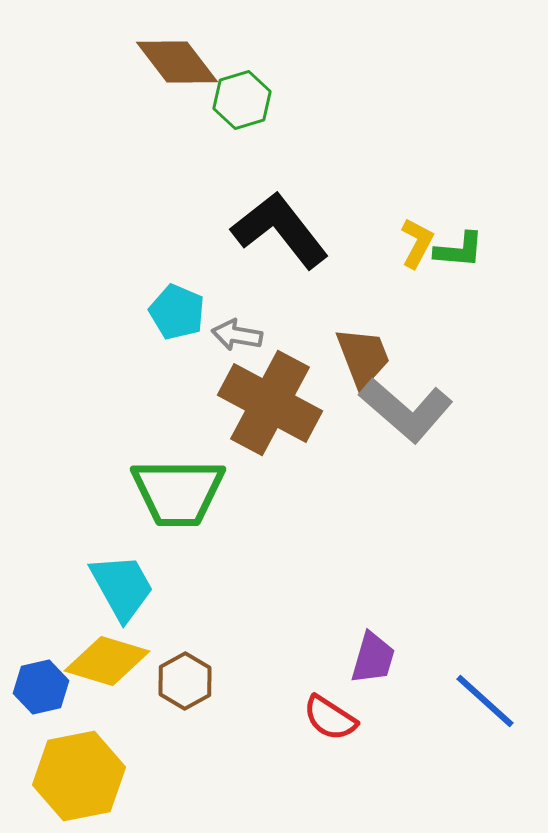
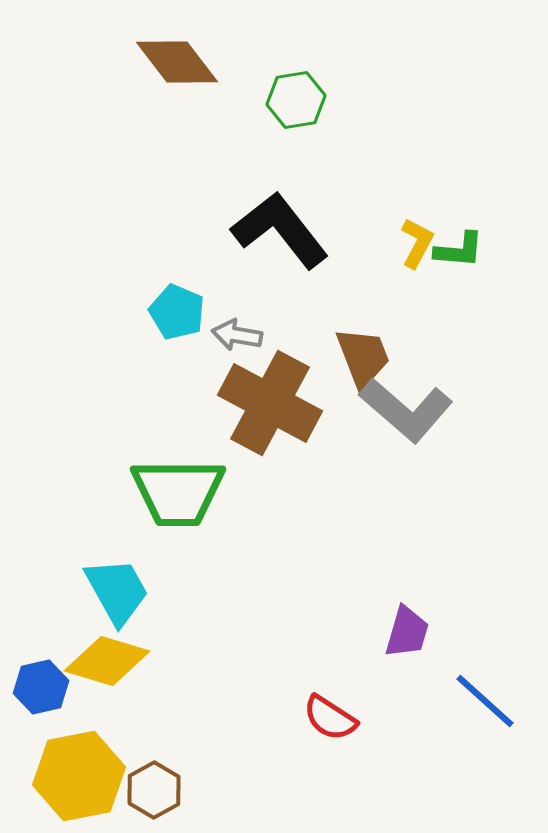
green hexagon: moved 54 px right; rotated 8 degrees clockwise
cyan trapezoid: moved 5 px left, 4 px down
purple trapezoid: moved 34 px right, 26 px up
brown hexagon: moved 31 px left, 109 px down
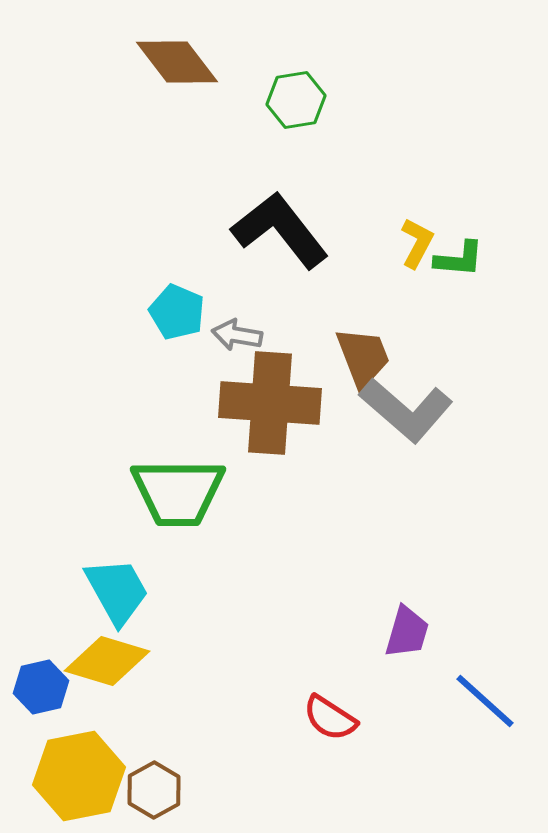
green L-shape: moved 9 px down
brown cross: rotated 24 degrees counterclockwise
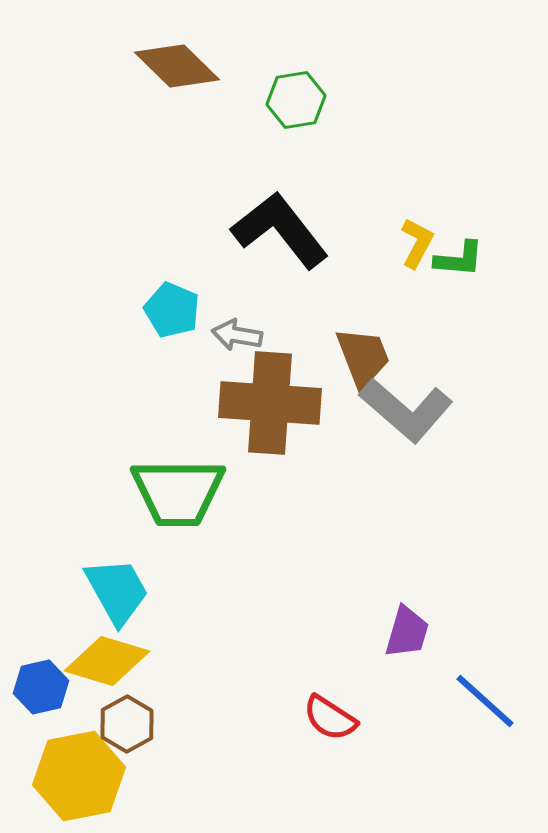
brown diamond: moved 4 px down; rotated 8 degrees counterclockwise
cyan pentagon: moved 5 px left, 2 px up
brown hexagon: moved 27 px left, 66 px up
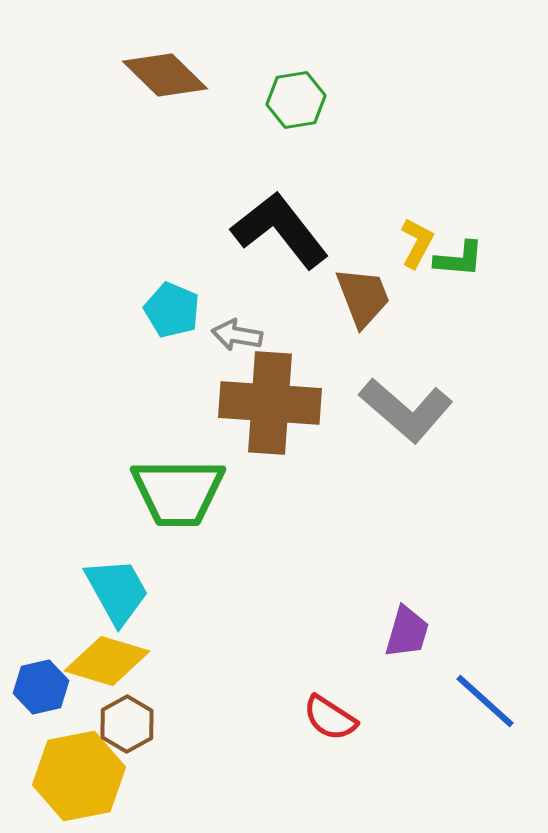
brown diamond: moved 12 px left, 9 px down
brown trapezoid: moved 60 px up
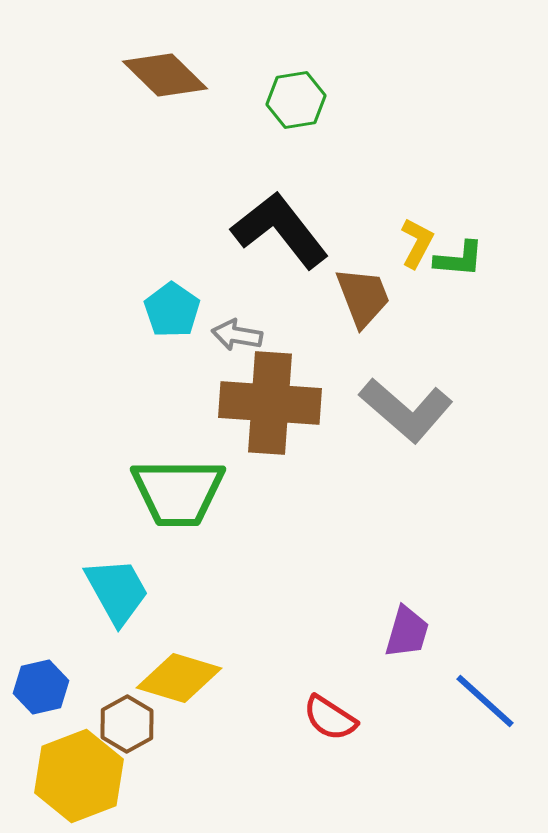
cyan pentagon: rotated 12 degrees clockwise
yellow diamond: moved 72 px right, 17 px down
yellow hexagon: rotated 10 degrees counterclockwise
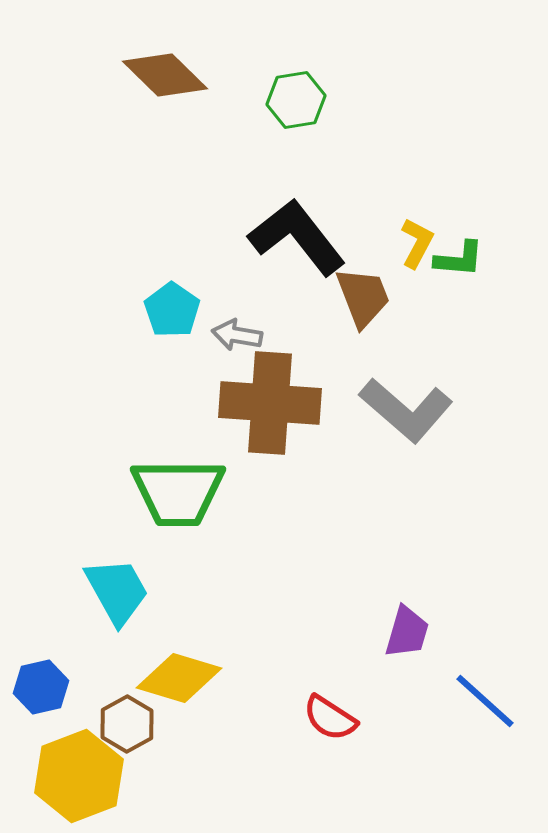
black L-shape: moved 17 px right, 7 px down
